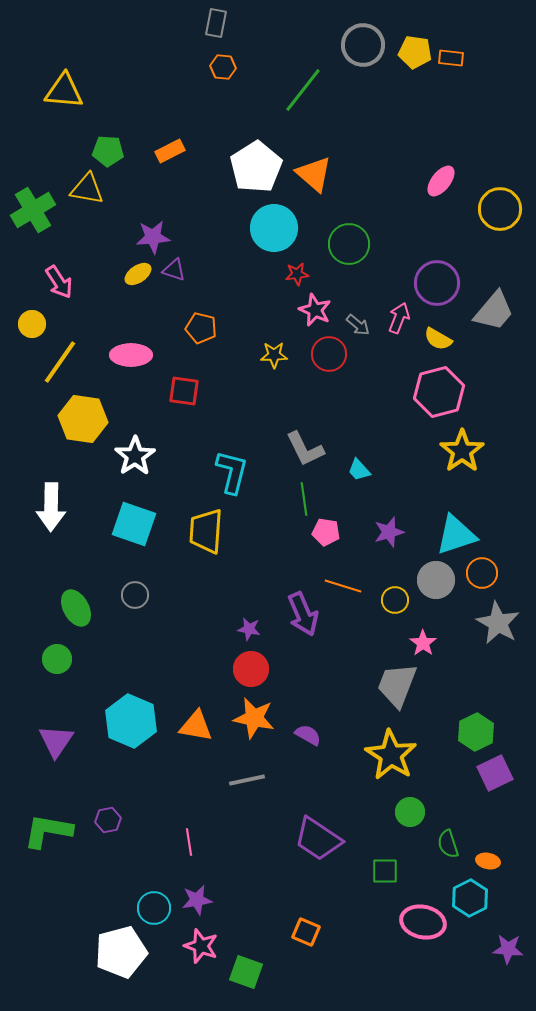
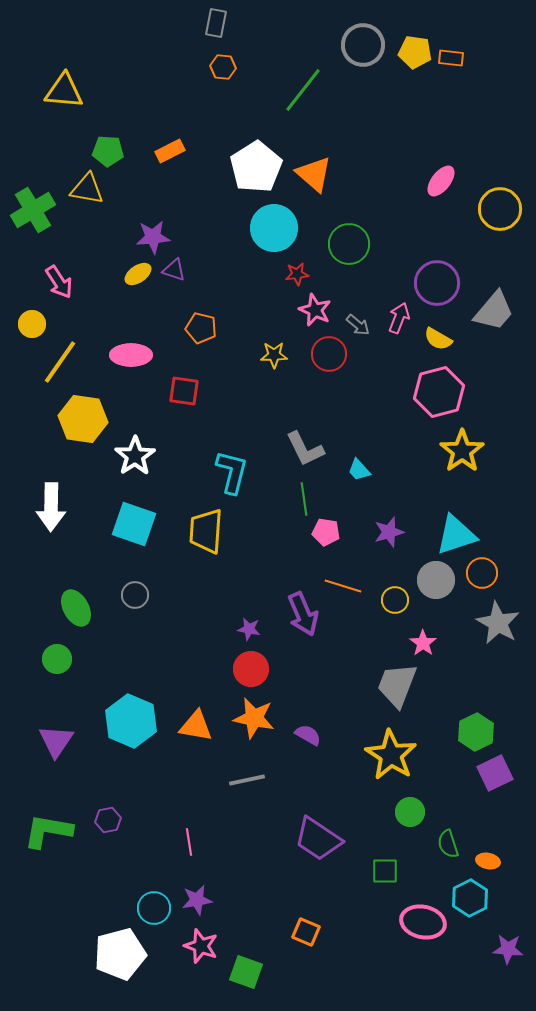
white pentagon at (121, 952): moved 1 px left, 2 px down
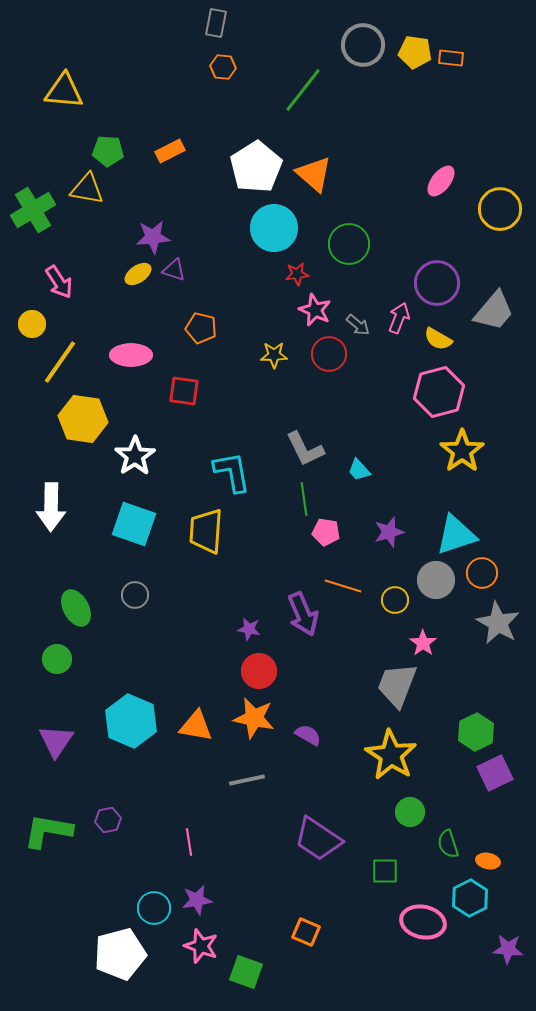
cyan L-shape at (232, 472): rotated 24 degrees counterclockwise
red circle at (251, 669): moved 8 px right, 2 px down
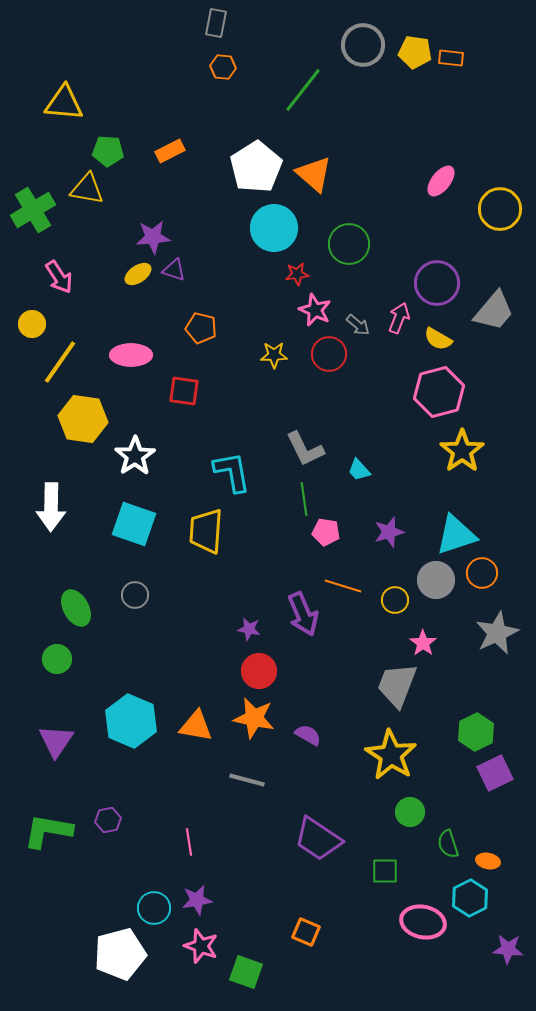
yellow triangle at (64, 91): moved 12 px down
pink arrow at (59, 282): moved 5 px up
gray star at (498, 623): moved 1 px left, 10 px down; rotated 18 degrees clockwise
gray line at (247, 780): rotated 27 degrees clockwise
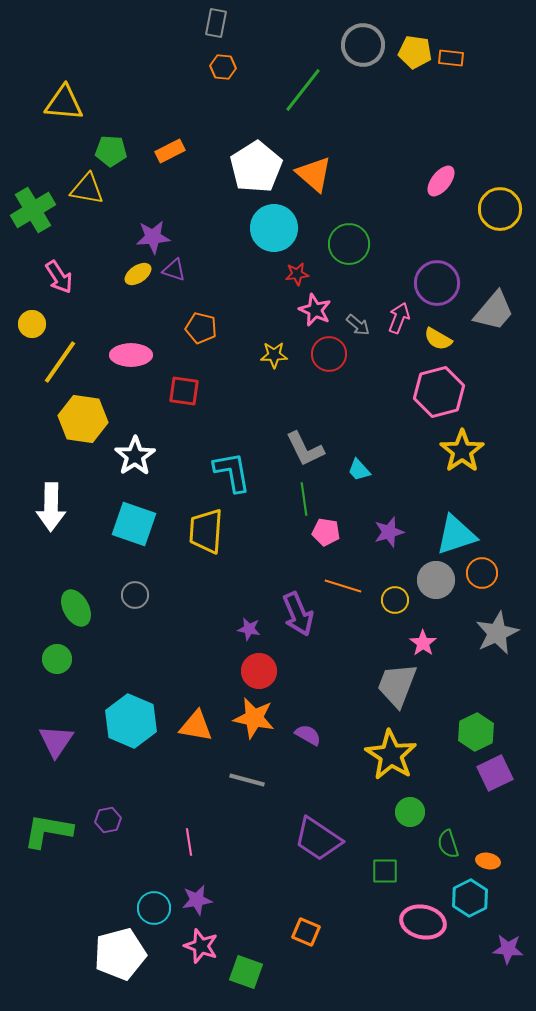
green pentagon at (108, 151): moved 3 px right
purple arrow at (303, 614): moved 5 px left
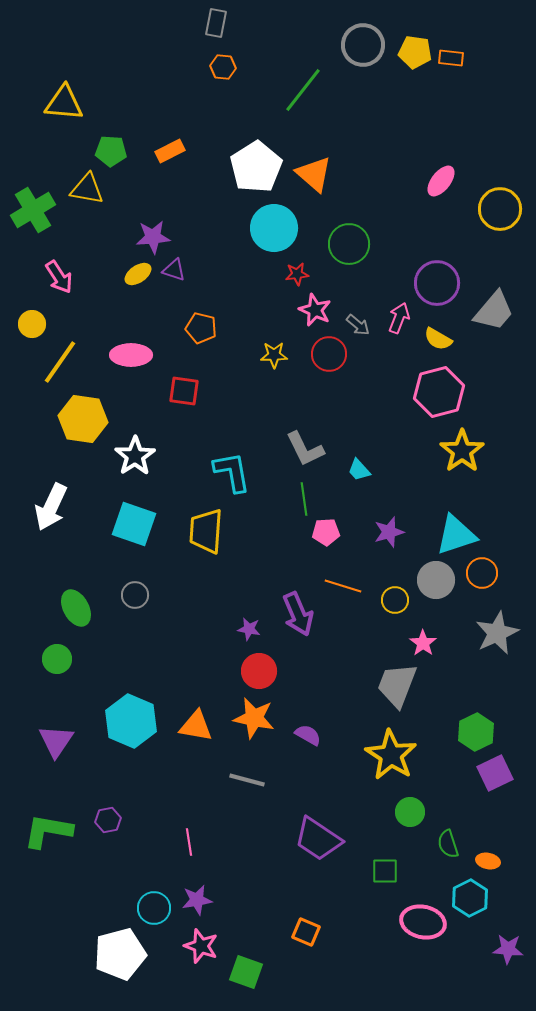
white arrow at (51, 507): rotated 24 degrees clockwise
pink pentagon at (326, 532): rotated 12 degrees counterclockwise
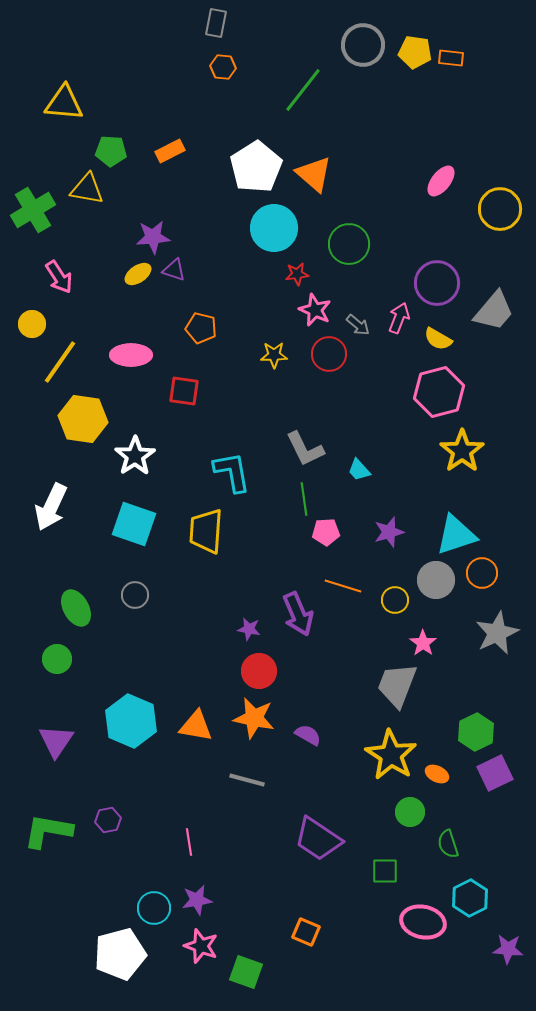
orange ellipse at (488, 861): moved 51 px left, 87 px up; rotated 15 degrees clockwise
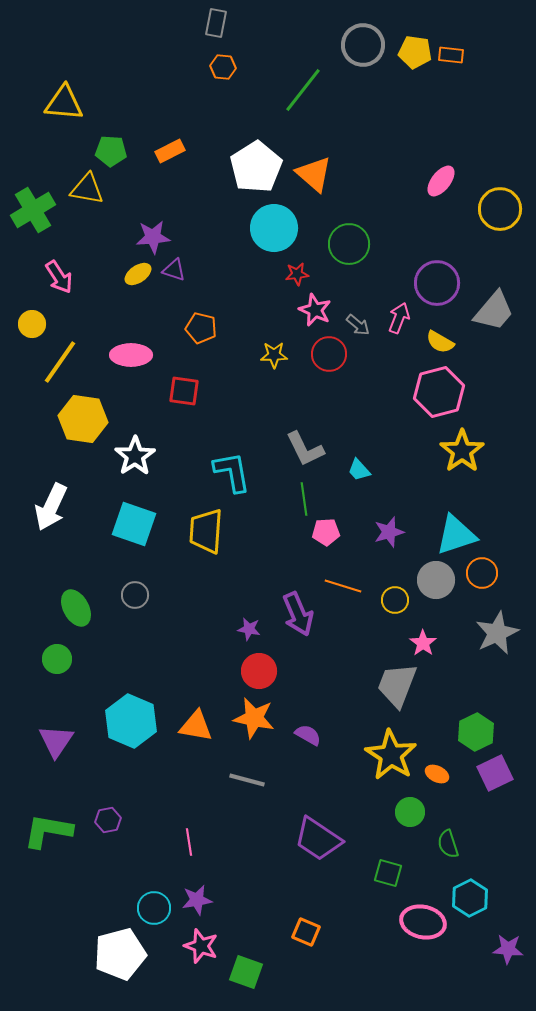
orange rectangle at (451, 58): moved 3 px up
yellow semicircle at (438, 339): moved 2 px right, 3 px down
green square at (385, 871): moved 3 px right, 2 px down; rotated 16 degrees clockwise
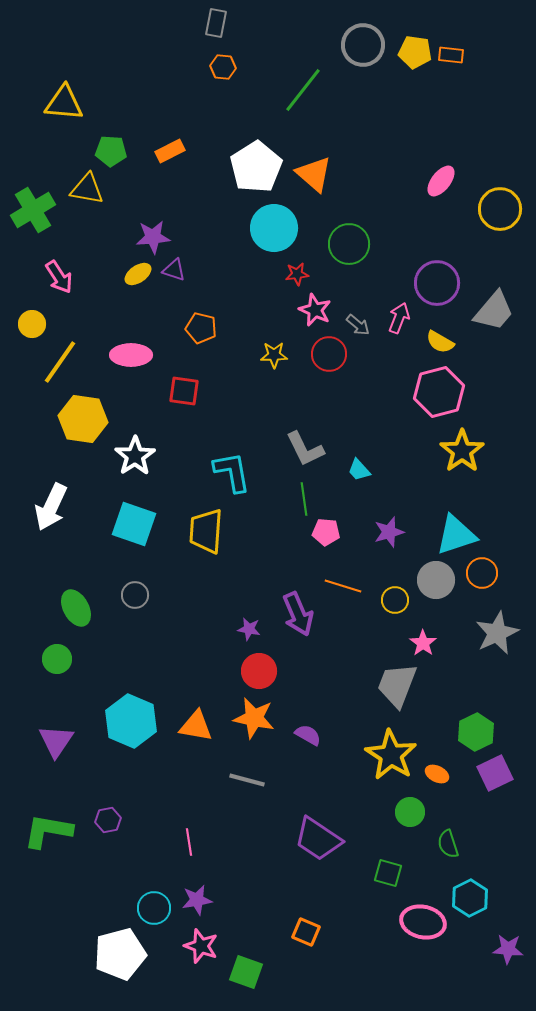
pink pentagon at (326, 532): rotated 8 degrees clockwise
